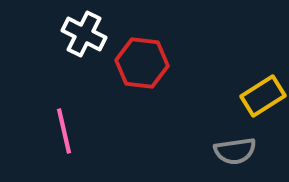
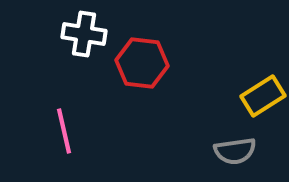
white cross: rotated 18 degrees counterclockwise
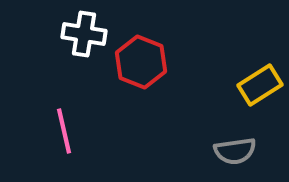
red hexagon: moved 1 px left, 1 px up; rotated 15 degrees clockwise
yellow rectangle: moved 3 px left, 11 px up
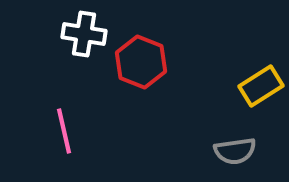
yellow rectangle: moved 1 px right, 1 px down
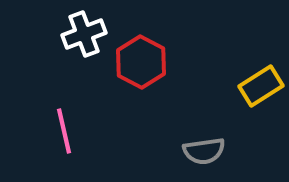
white cross: rotated 30 degrees counterclockwise
red hexagon: rotated 6 degrees clockwise
gray semicircle: moved 31 px left
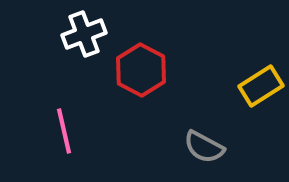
red hexagon: moved 8 px down
gray semicircle: moved 4 px up; rotated 36 degrees clockwise
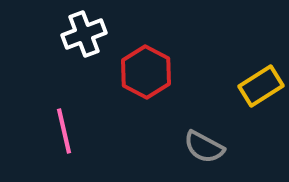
red hexagon: moved 5 px right, 2 px down
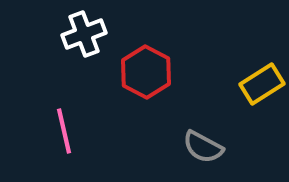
yellow rectangle: moved 1 px right, 2 px up
gray semicircle: moved 1 px left
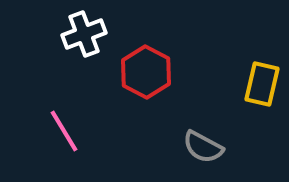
yellow rectangle: rotated 45 degrees counterclockwise
pink line: rotated 18 degrees counterclockwise
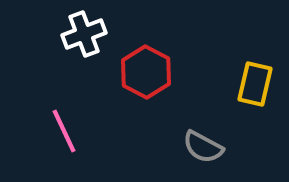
yellow rectangle: moved 7 px left
pink line: rotated 6 degrees clockwise
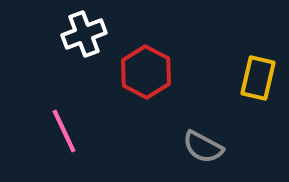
yellow rectangle: moved 3 px right, 6 px up
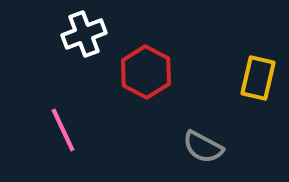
pink line: moved 1 px left, 1 px up
